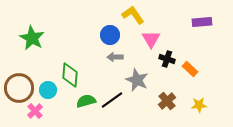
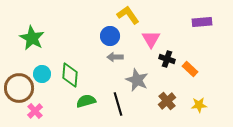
yellow L-shape: moved 5 px left
blue circle: moved 1 px down
cyan circle: moved 6 px left, 16 px up
black line: moved 6 px right, 4 px down; rotated 70 degrees counterclockwise
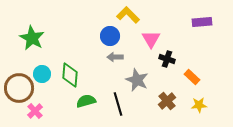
yellow L-shape: rotated 10 degrees counterclockwise
orange rectangle: moved 2 px right, 8 px down
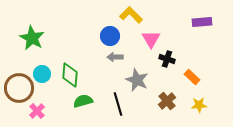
yellow L-shape: moved 3 px right
green semicircle: moved 3 px left
pink cross: moved 2 px right
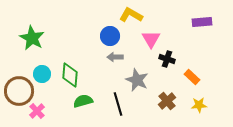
yellow L-shape: rotated 15 degrees counterclockwise
brown circle: moved 3 px down
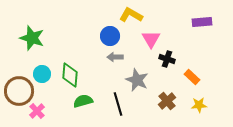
green star: rotated 10 degrees counterclockwise
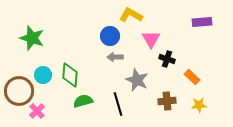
cyan circle: moved 1 px right, 1 px down
brown cross: rotated 36 degrees clockwise
